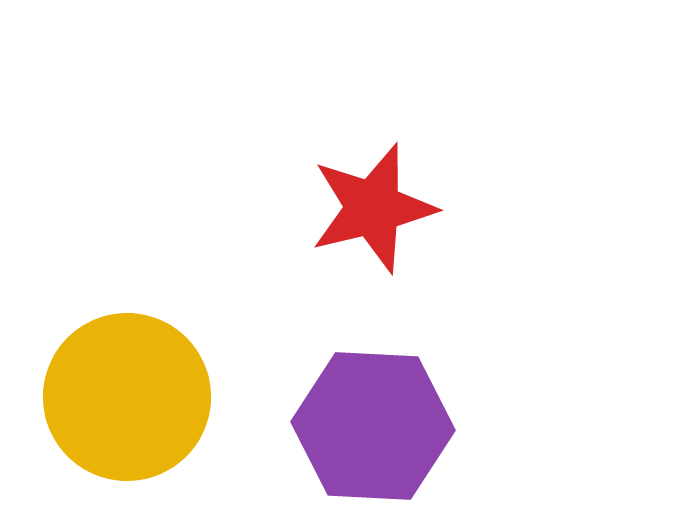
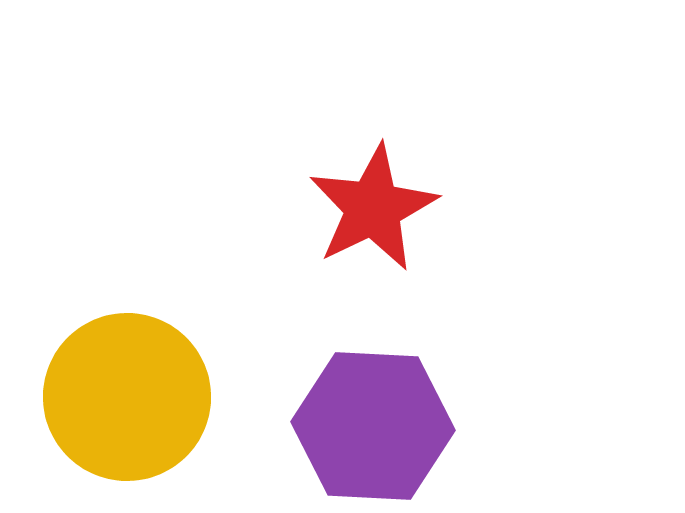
red star: rotated 12 degrees counterclockwise
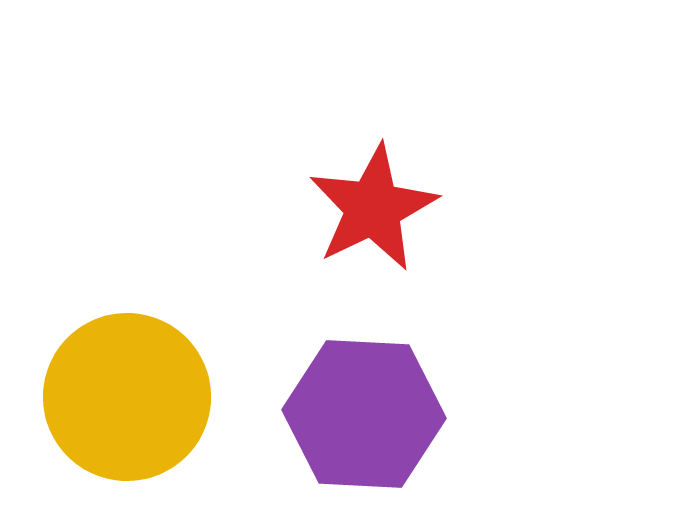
purple hexagon: moved 9 px left, 12 px up
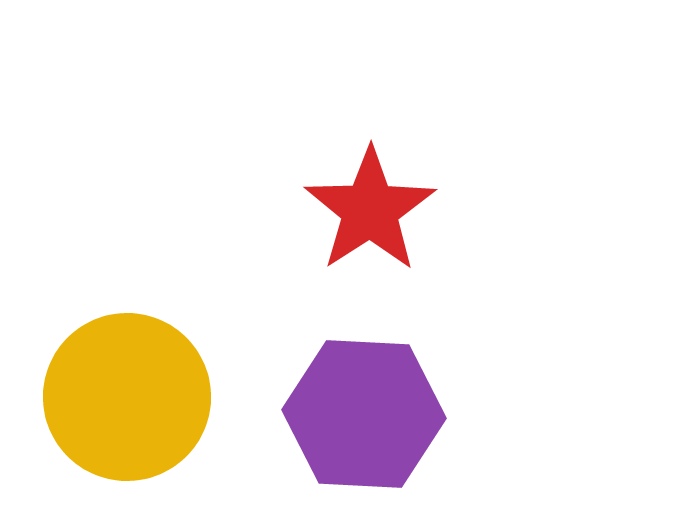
red star: moved 3 px left, 2 px down; rotated 7 degrees counterclockwise
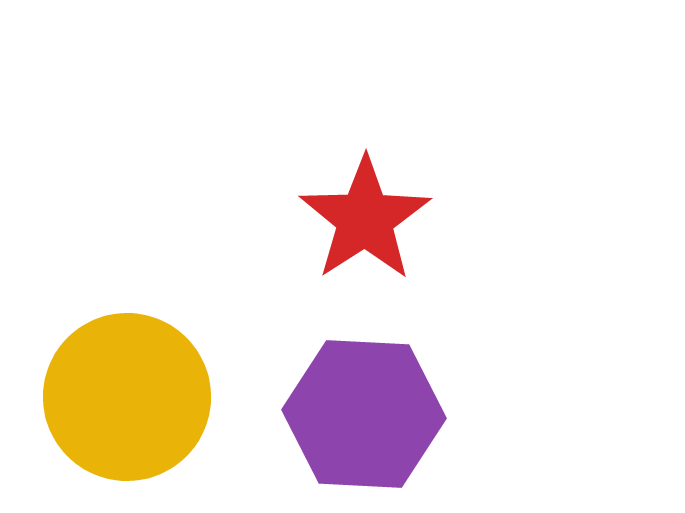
red star: moved 5 px left, 9 px down
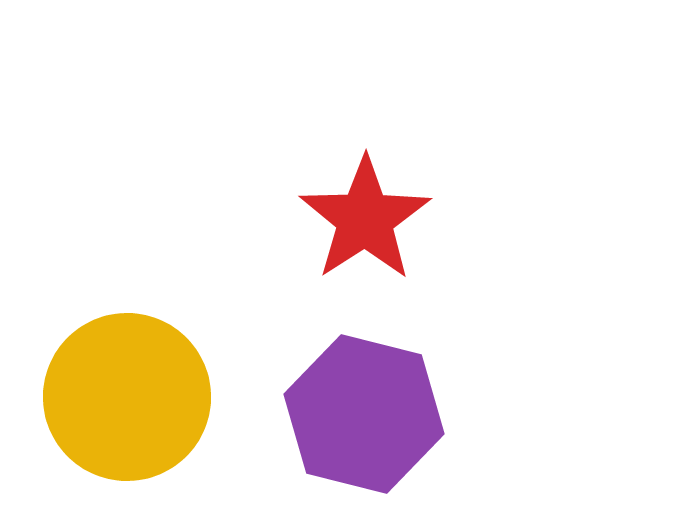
purple hexagon: rotated 11 degrees clockwise
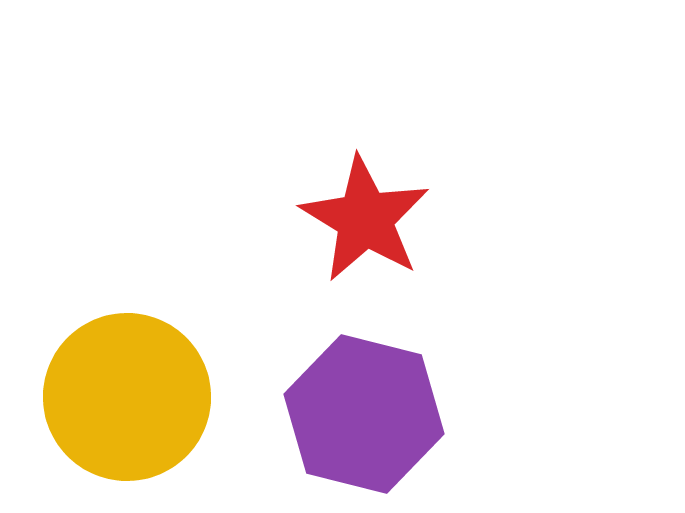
red star: rotated 8 degrees counterclockwise
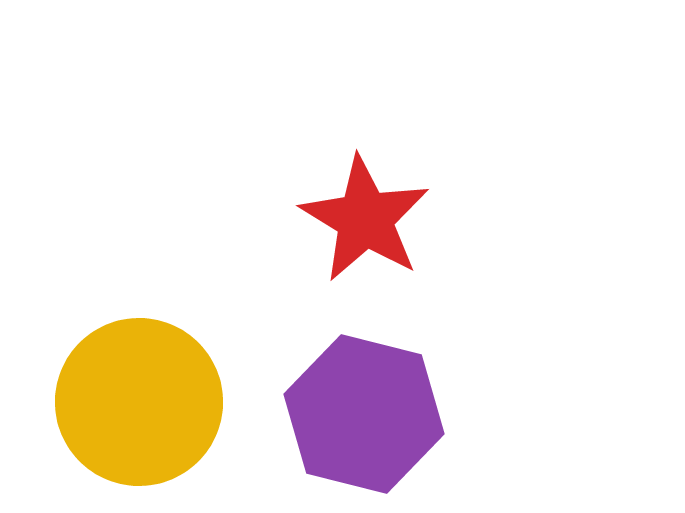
yellow circle: moved 12 px right, 5 px down
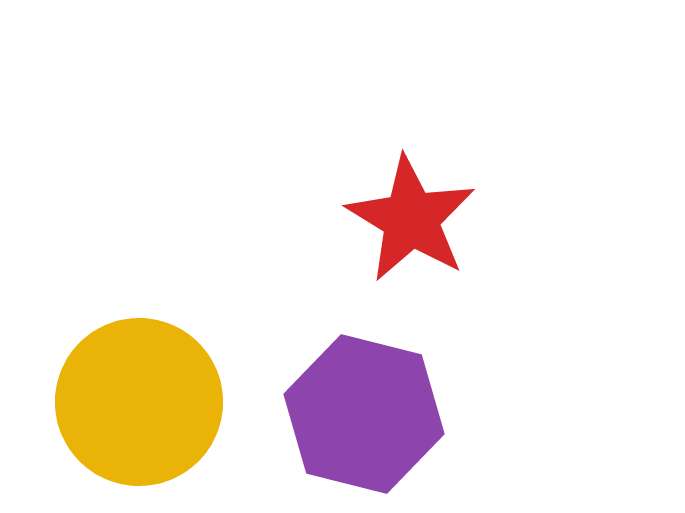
red star: moved 46 px right
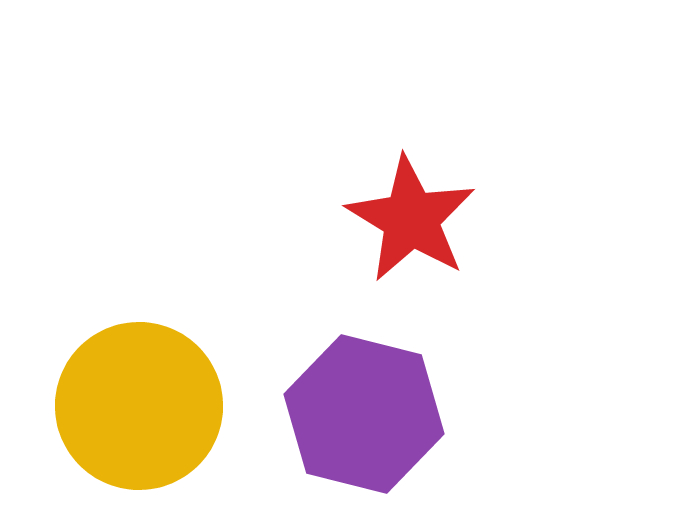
yellow circle: moved 4 px down
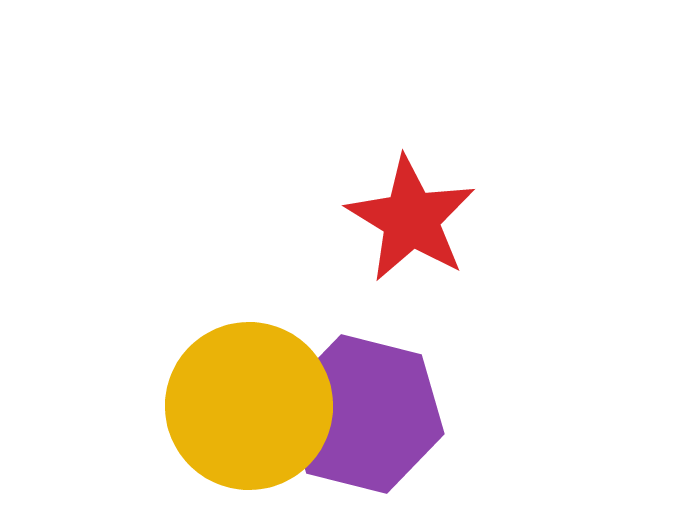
yellow circle: moved 110 px right
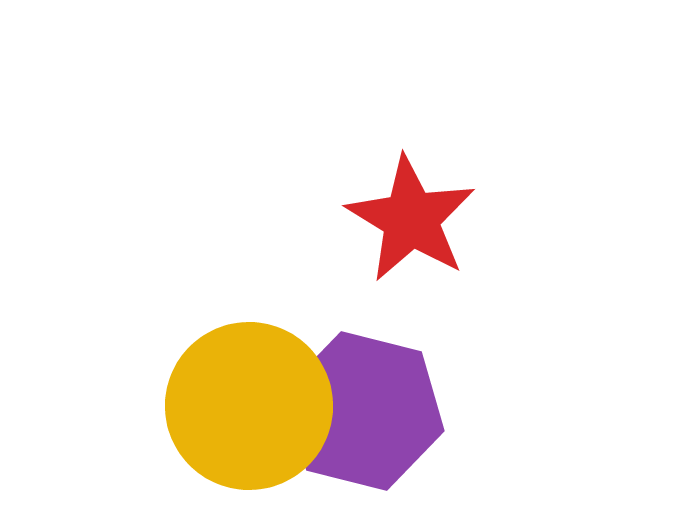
purple hexagon: moved 3 px up
